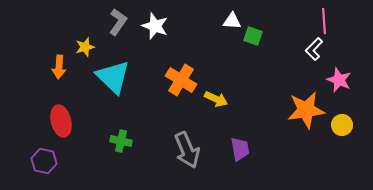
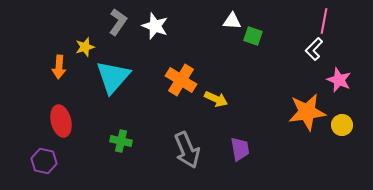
pink line: rotated 15 degrees clockwise
cyan triangle: rotated 27 degrees clockwise
orange star: moved 1 px right, 2 px down
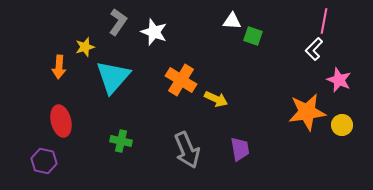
white star: moved 1 px left, 6 px down
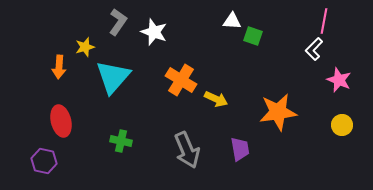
orange star: moved 29 px left
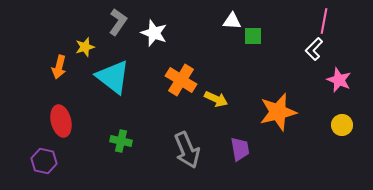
white star: moved 1 px down
green square: rotated 18 degrees counterclockwise
orange arrow: rotated 10 degrees clockwise
cyan triangle: rotated 33 degrees counterclockwise
orange star: rotated 6 degrees counterclockwise
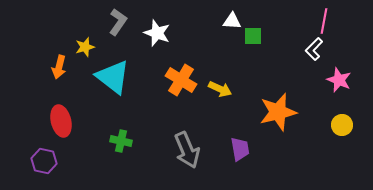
white star: moved 3 px right
yellow arrow: moved 4 px right, 10 px up
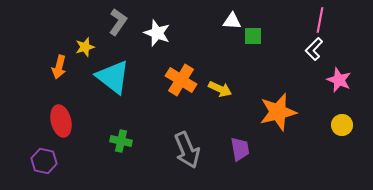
pink line: moved 4 px left, 1 px up
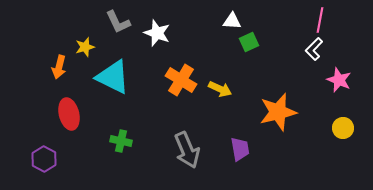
gray L-shape: rotated 120 degrees clockwise
green square: moved 4 px left, 6 px down; rotated 24 degrees counterclockwise
cyan triangle: rotated 12 degrees counterclockwise
red ellipse: moved 8 px right, 7 px up
yellow circle: moved 1 px right, 3 px down
purple hexagon: moved 2 px up; rotated 15 degrees clockwise
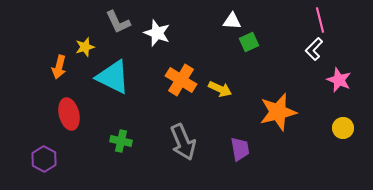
pink line: rotated 25 degrees counterclockwise
gray arrow: moved 4 px left, 8 px up
